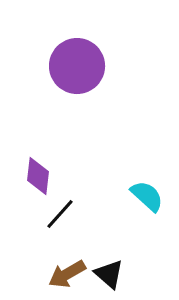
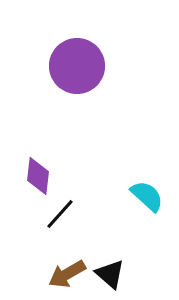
black triangle: moved 1 px right
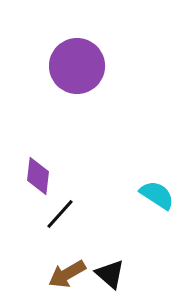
cyan semicircle: moved 10 px right, 1 px up; rotated 9 degrees counterclockwise
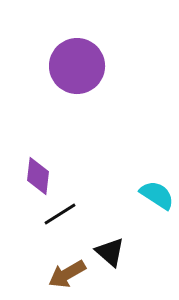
black line: rotated 16 degrees clockwise
black triangle: moved 22 px up
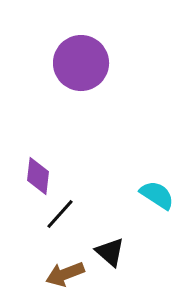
purple circle: moved 4 px right, 3 px up
black line: rotated 16 degrees counterclockwise
brown arrow: moved 2 px left; rotated 9 degrees clockwise
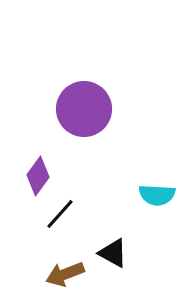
purple circle: moved 3 px right, 46 px down
purple diamond: rotated 30 degrees clockwise
cyan semicircle: rotated 150 degrees clockwise
black triangle: moved 3 px right, 1 px down; rotated 12 degrees counterclockwise
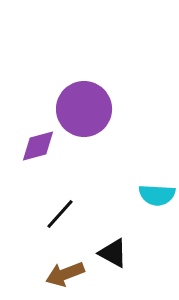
purple diamond: moved 30 px up; rotated 39 degrees clockwise
